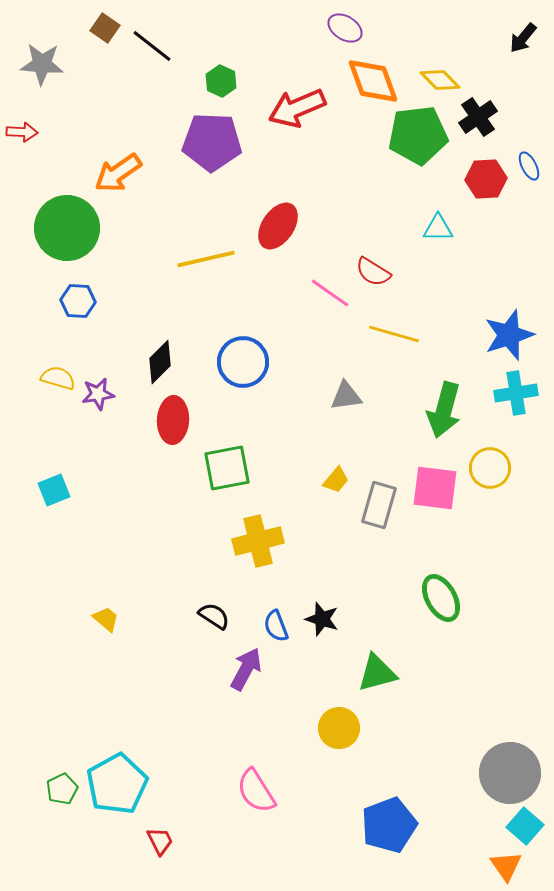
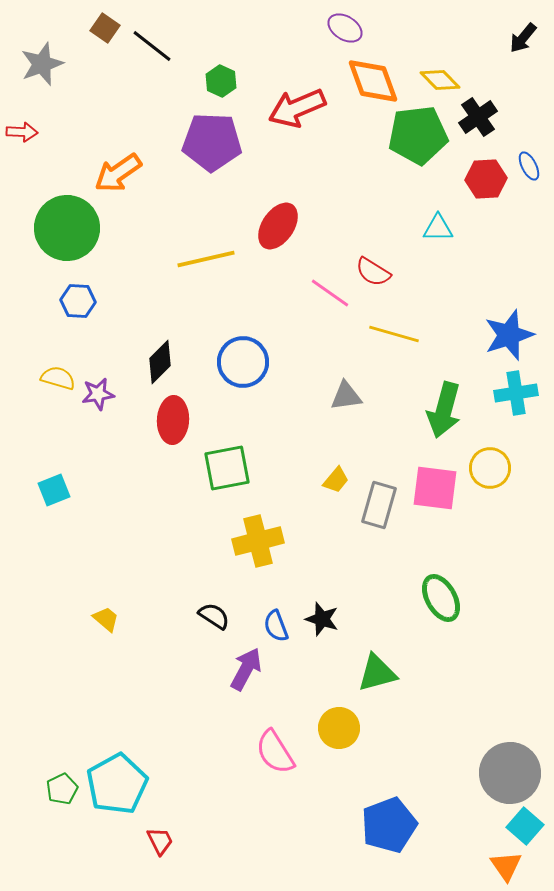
gray star at (42, 64): rotated 24 degrees counterclockwise
pink semicircle at (256, 791): moved 19 px right, 39 px up
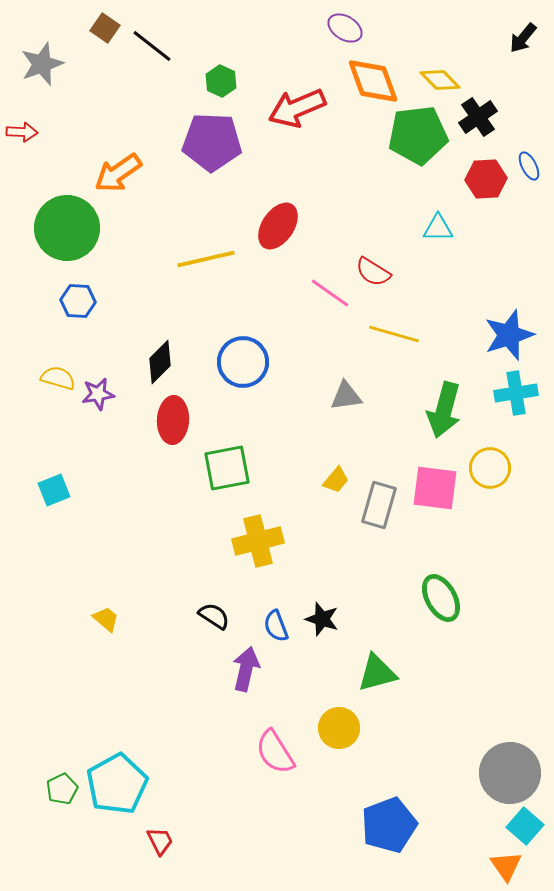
purple arrow at (246, 669): rotated 15 degrees counterclockwise
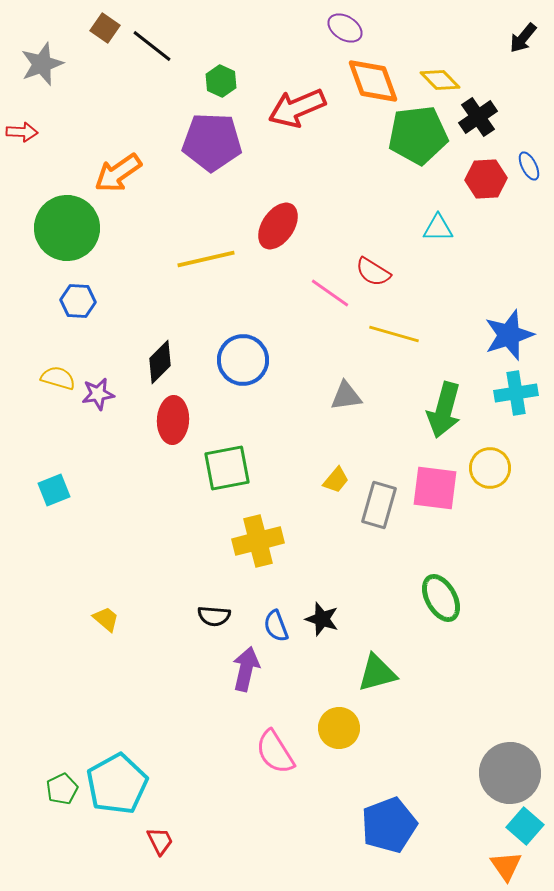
blue circle at (243, 362): moved 2 px up
black semicircle at (214, 616): rotated 152 degrees clockwise
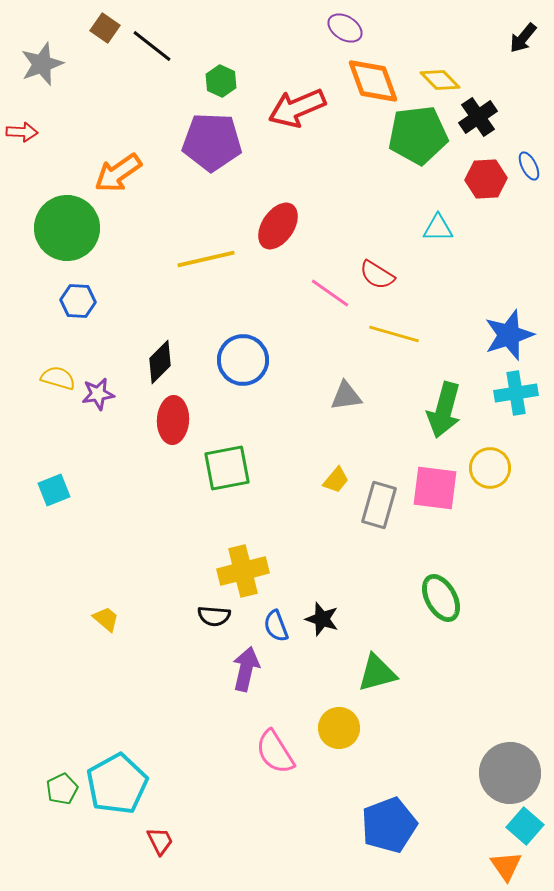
red semicircle at (373, 272): moved 4 px right, 3 px down
yellow cross at (258, 541): moved 15 px left, 30 px down
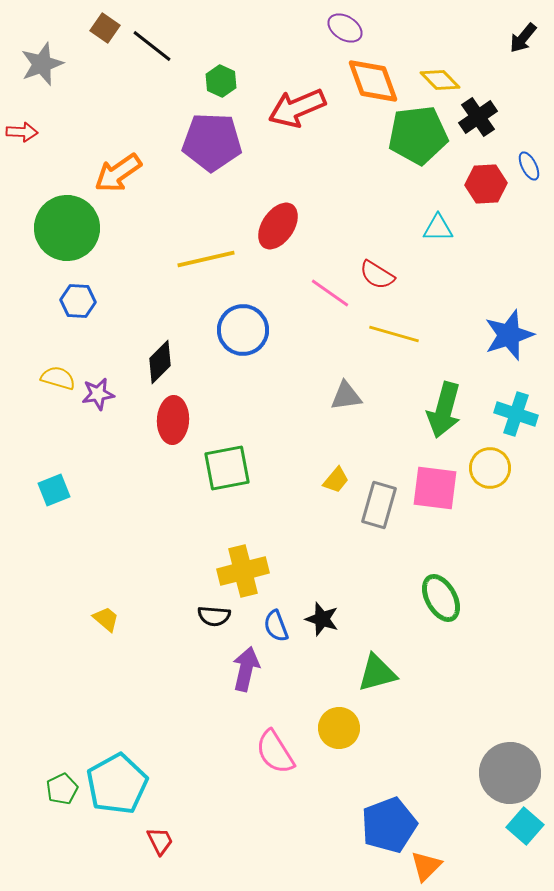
red hexagon at (486, 179): moved 5 px down
blue circle at (243, 360): moved 30 px up
cyan cross at (516, 393): moved 21 px down; rotated 27 degrees clockwise
orange triangle at (506, 866): moved 80 px left; rotated 20 degrees clockwise
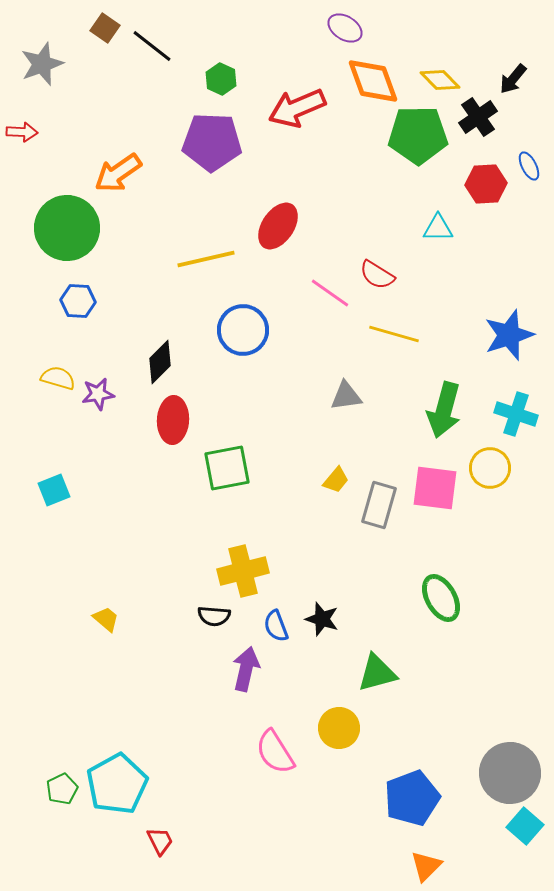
black arrow at (523, 38): moved 10 px left, 41 px down
green hexagon at (221, 81): moved 2 px up
green pentagon at (418, 135): rotated 6 degrees clockwise
blue pentagon at (389, 825): moved 23 px right, 27 px up
